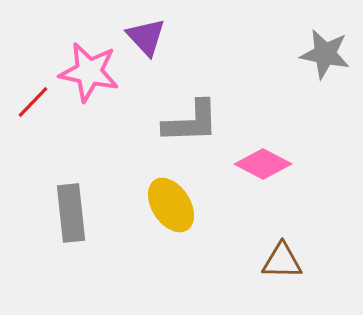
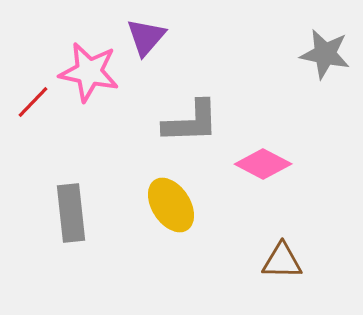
purple triangle: rotated 24 degrees clockwise
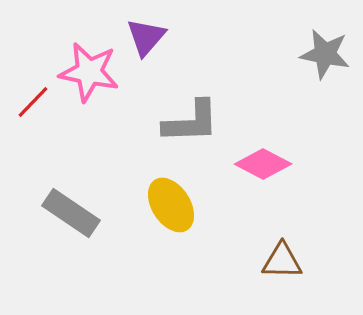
gray rectangle: rotated 50 degrees counterclockwise
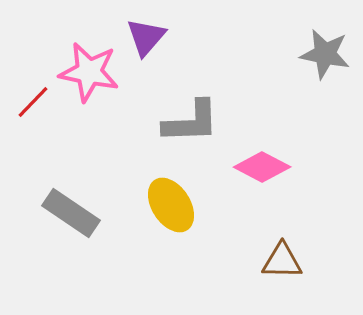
pink diamond: moved 1 px left, 3 px down
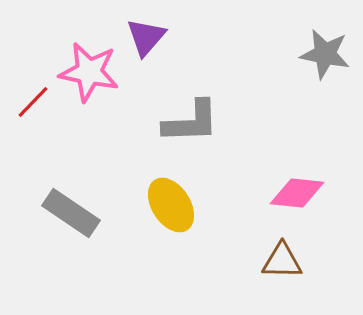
pink diamond: moved 35 px right, 26 px down; rotated 22 degrees counterclockwise
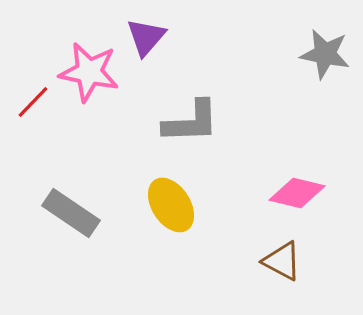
pink diamond: rotated 8 degrees clockwise
brown triangle: rotated 27 degrees clockwise
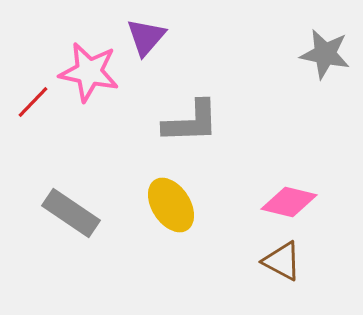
pink diamond: moved 8 px left, 9 px down
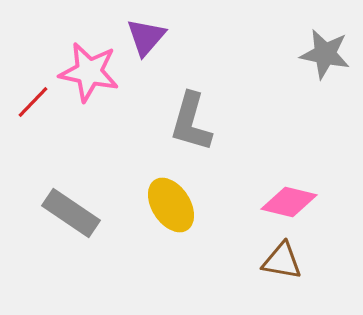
gray L-shape: rotated 108 degrees clockwise
brown triangle: rotated 18 degrees counterclockwise
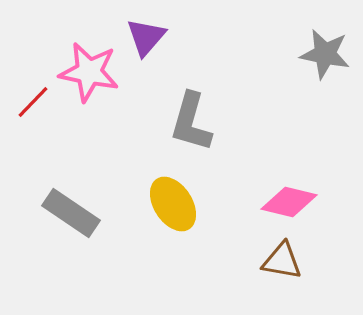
yellow ellipse: moved 2 px right, 1 px up
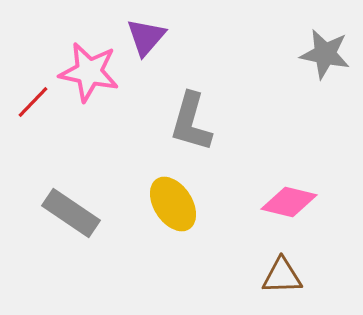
brown triangle: moved 15 px down; rotated 12 degrees counterclockwise
